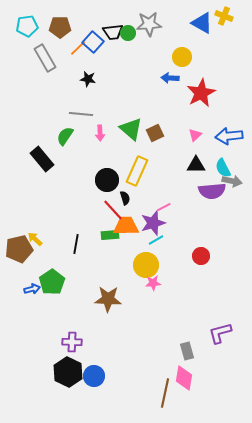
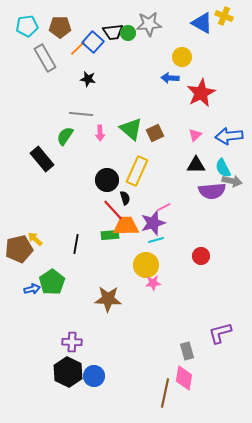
cyan line at (156, 240): rotated 14 degrees clockwise
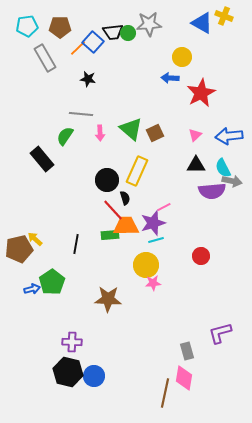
black hexagon at (68, 372): rotated 12 degrees counterclockwise
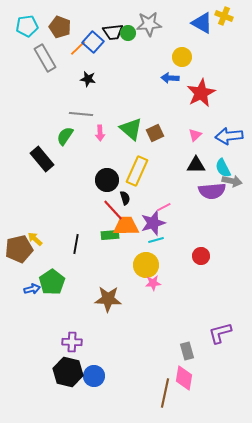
brown pentagon at (60, 27): rotated 20 degrees clockwise
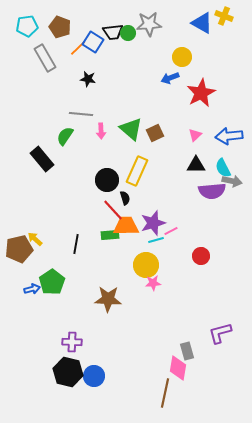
blue square at (93, 42): rotated 10 degrees counterclockwise
blue arrow at (170, 78): rotated 24 degrees counterclockwise
pink arrow at (100, 133): moved 1 px right, 2 px up
pink line at (164, 207): moved 7 px right, 24 px down
pink diamond at (184, 378): moved 6 px left, 10 px up
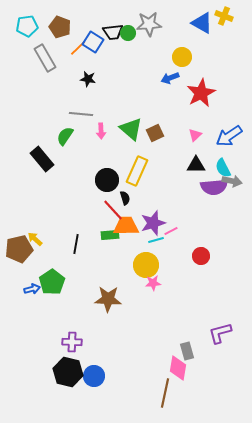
blue arrow at (229, 136): rotated 28 degrees counterclockwise
purple semicircle at (212, 191): moved 2 px right, 4 px up
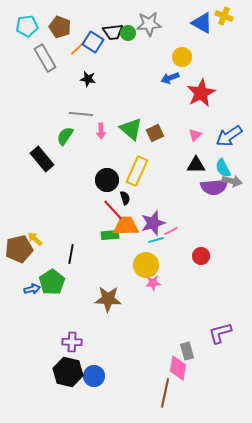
black line at (76, 244): moved 5 px left, 10 px down
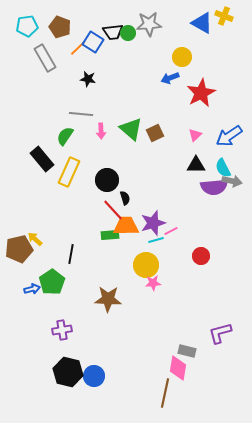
yellow rectangle at (137, 171): moved 68 px left, 1 px down
purple cross at (72, 342): moved 10 px left, 12 px up; rotated 12 degrees counterclockwise
gray rectangle at (187, 351): rotated 60 degrees counterclockwise
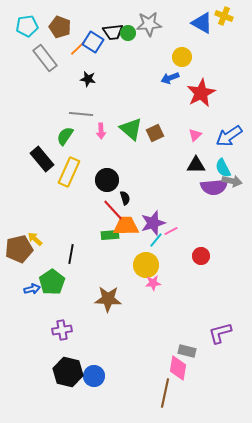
gray rectangle at (45, 58): rotated 8 degrees counterclockwise
cyan line at (156, 240): rotated 35 degrees counterclockwise
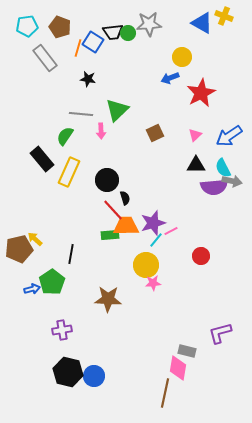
orange line at (78, 48): rotated 30 degrees counterclockwise
green triangle at (131, 129): moved 14 px left, 19 px up; rotated 35 degrees clockwise
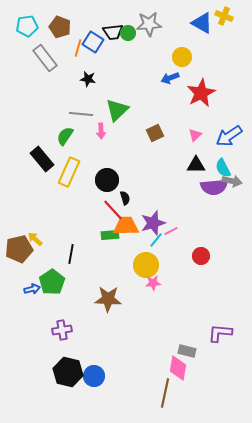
purple L-shape at (220, 333): rotated 20 degrees clockwise
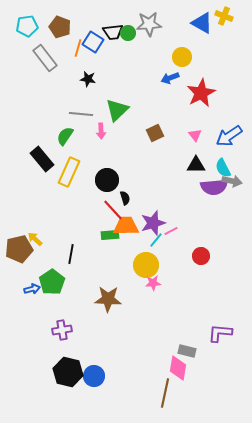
pink triangle at (195, 135): rotated 24 degrees counterclockwise
